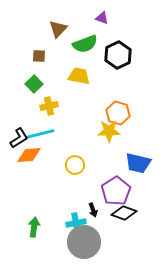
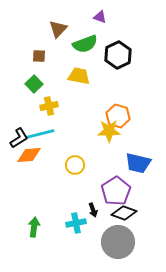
purple triangle: moved 2 px left, 1 px up
orange hexagon: moved 3 px down
gray circle: moved 34 px right
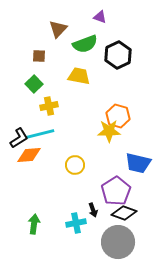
green arrow: moved 3 px up
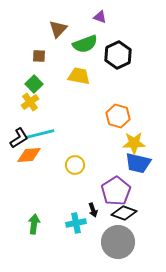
yellow cross: moved 19 px left, 4 px up; rotated 24 degrees counterclockwise
yellow star: moved 25 px right, 12 px down
